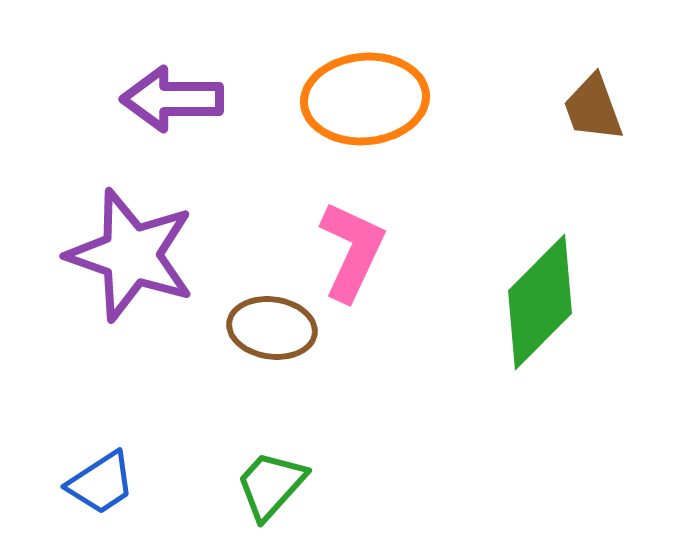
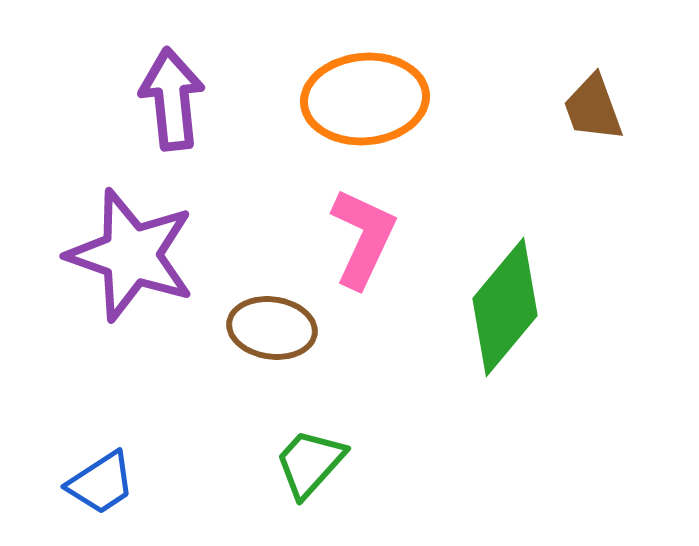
purple arrow: rotated 84 degrees clockwise
pink L-shape: moved 11 px right, 13 px up
green diamond: moved 35 px left, 5 px down; rotated 5 degrees counterclockwise
green trapezoid: moved 39 px right, 22 px up
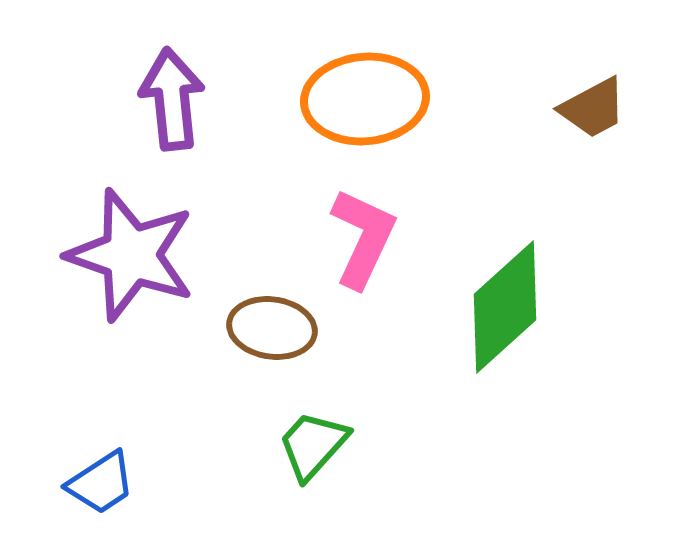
brown trapezoid: rotated 98 degrees counterclockwise
green diamond: rotated 8 degrees clockwise
green trapezoid: moved 3 px right, 18 px up
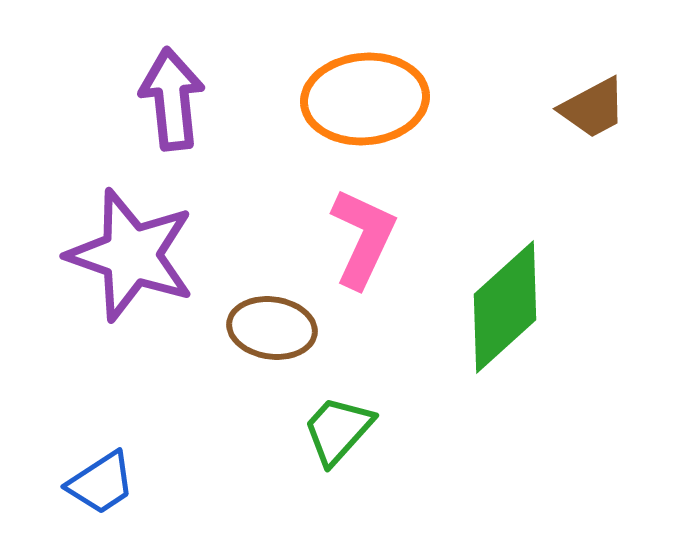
green trapezoid: moved 25 px right, 15 px up
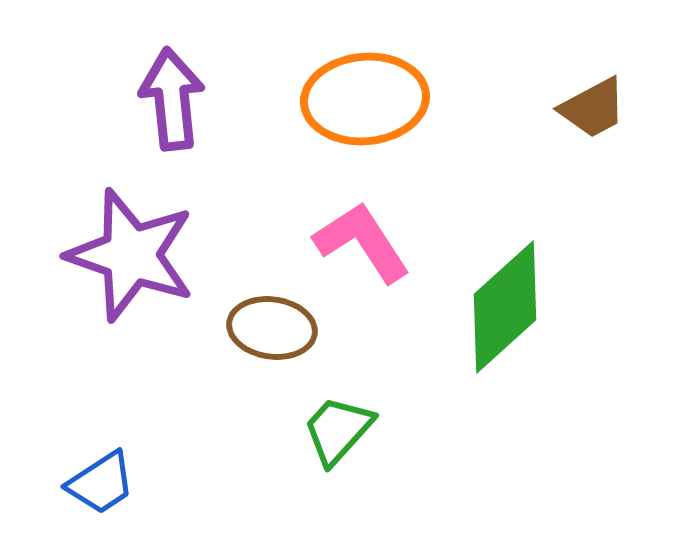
pink L-shape: moved 1 px left, 4 px down; rotated 58 degrees counterclockwise
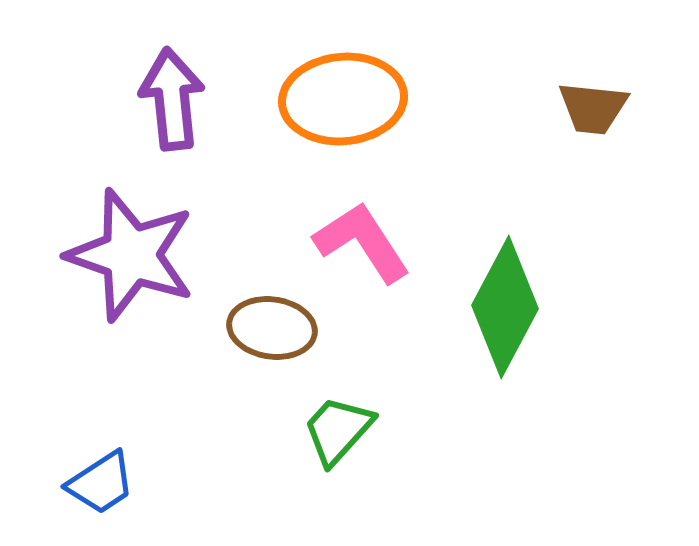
orange ellipse: moved 22 px left
brown trapezoid: rotated 34 degrees clockwise
green diamond: rotated 20 degrees counterclockwise
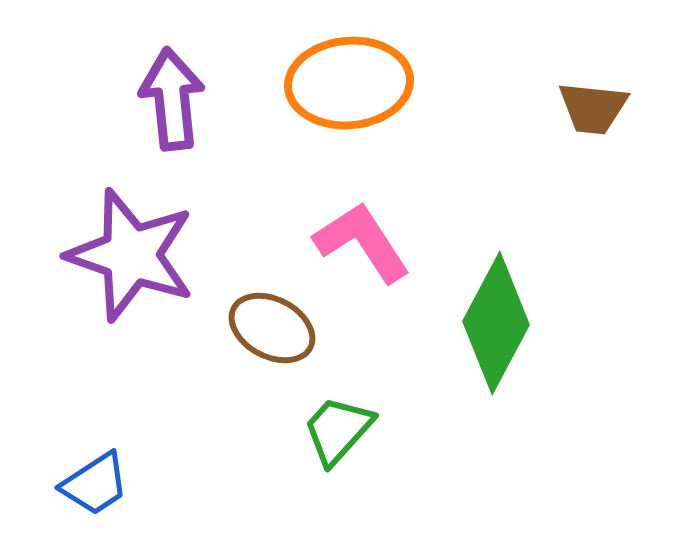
orange ellipse: moved 6 px right, 16 px up
green diamond: moved 9 px left, 16 px down
brown ellipse: rotated 20 degrees clockwise
blue trapezoid: moved 6 px left, 1 px down
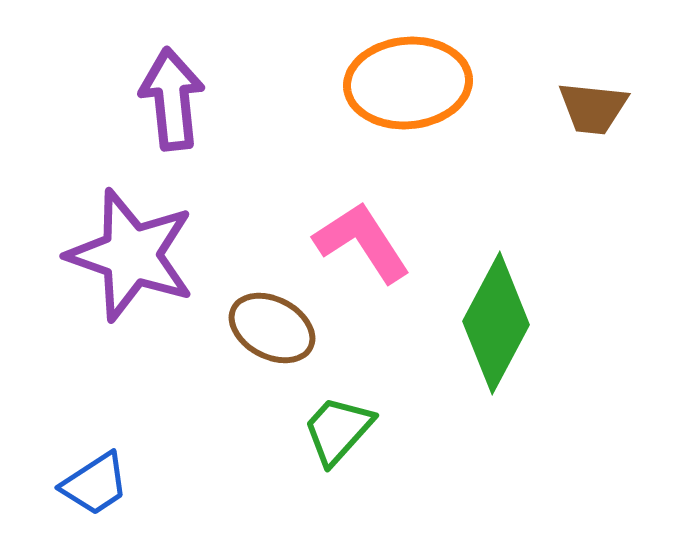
orange ellipse: moved 59 px right
